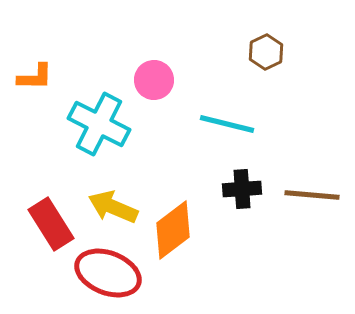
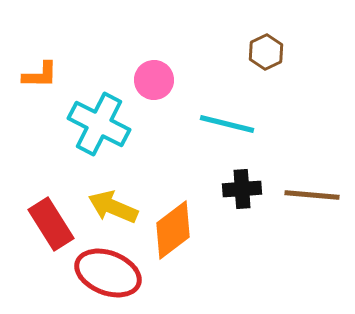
orange L-shape: moved 5 px right, 2 px up
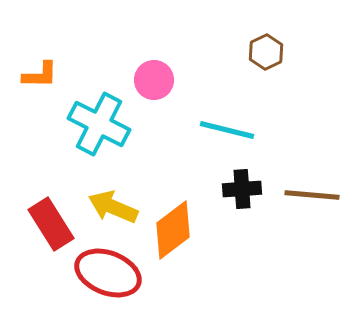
cyan line: moved 6 px down
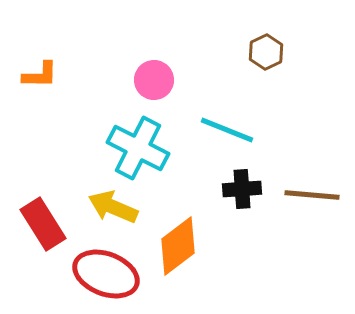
cyan cross: moved 39 px right, 24 px down
cyan line: rotated 8 degrees clockwise
red rectangle: moved 8 px left
orange diamond: moved 5 px right, 16 px down
red ellipse: moved 2 px left, 1 px down
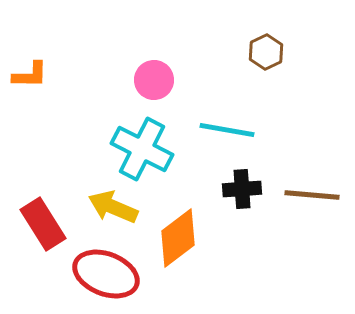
orange L-shape: moved 10 px left
cyan line: rotated 12 degrees counterclockwise
cyan cross: moved 4 px right, 1 px down
orange diamond: moved 8 px up
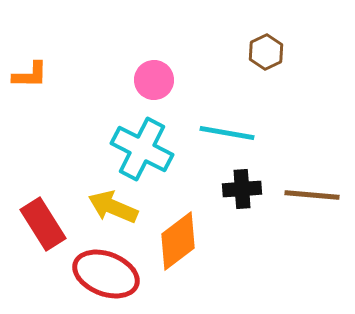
cyan line: moved 3 px down
orange diamond: moved 3 px down
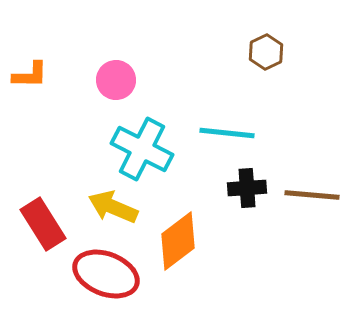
pink circle: moved 38 px left
cyan line: rotated 4 degrees counterclockwise
black cross: moved 5 px right, 1 px up
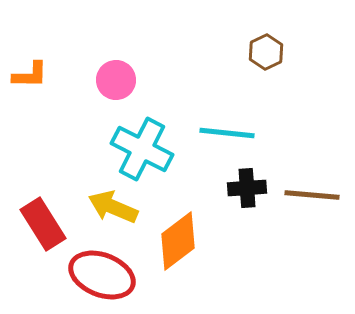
red ellipse: moved 4 px left, 1 px down
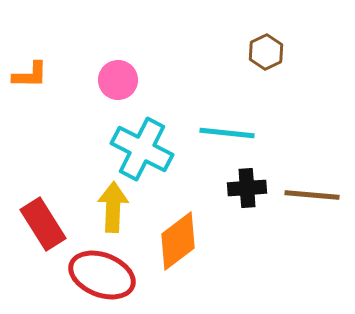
pink circle: moved 2 px right
yellow arrow: rotated 69 degrees clockwise
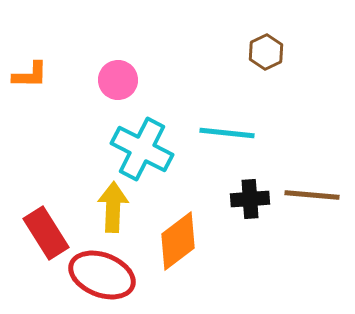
black cross: moved 3 px right, 11 px down
red rectangle: moved 3 px right, 9 px down
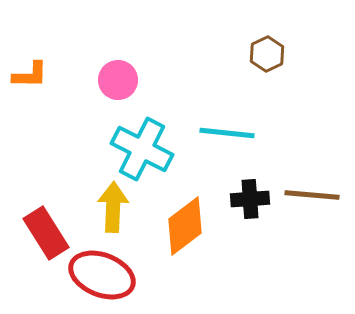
brown hexagon: moved 1 px right, 2 px down
orange diamond: moved 7 px right, 15 px up
